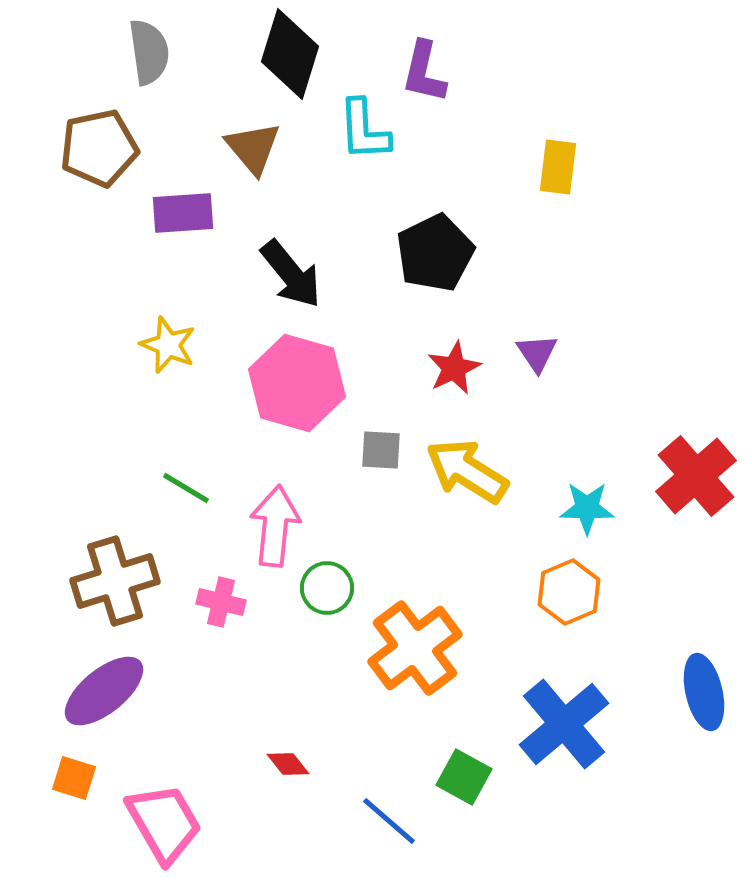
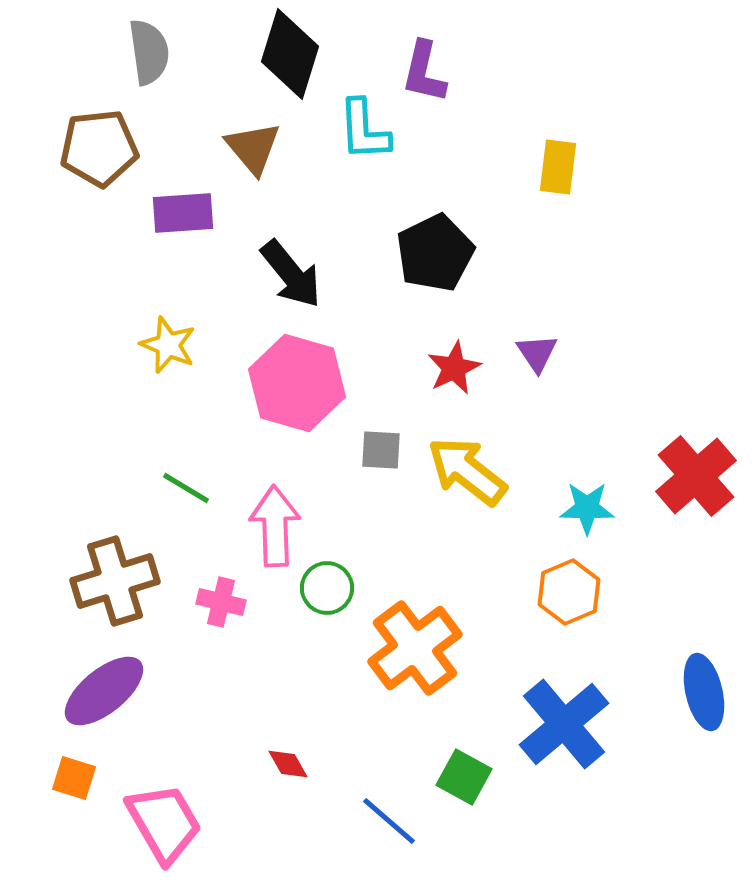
brown pentagon: rotated 6 degrees clockwise
yellow arrow: rotated 6 degrees clockwise
pink arrow: rotated 8 degrees counterclockwise
red diamond: rotated 9 degrees clockwise
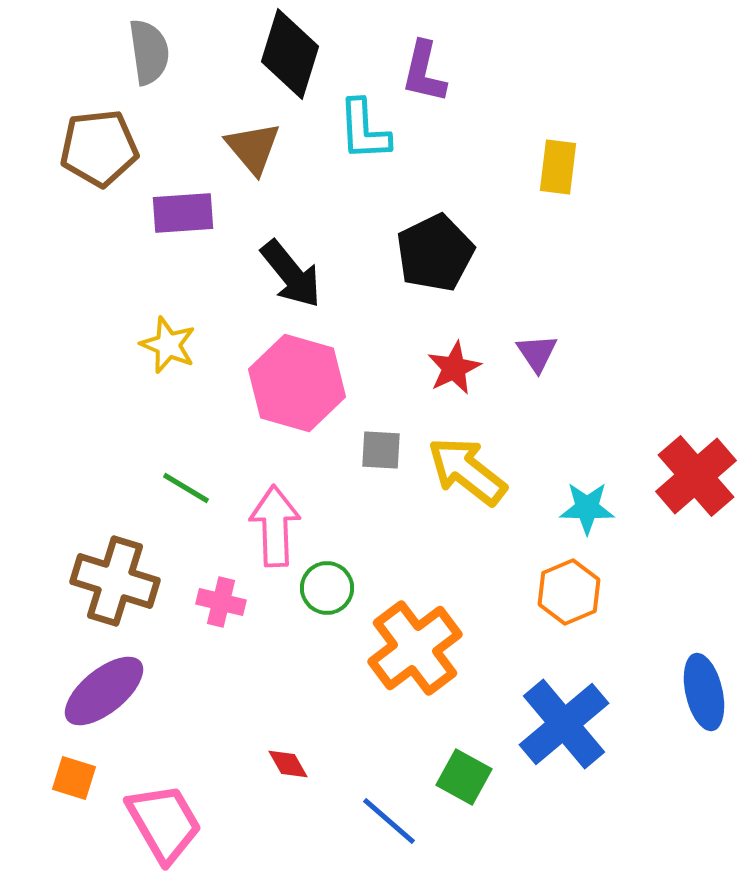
brown cross: rotated 34 degrees clockwise
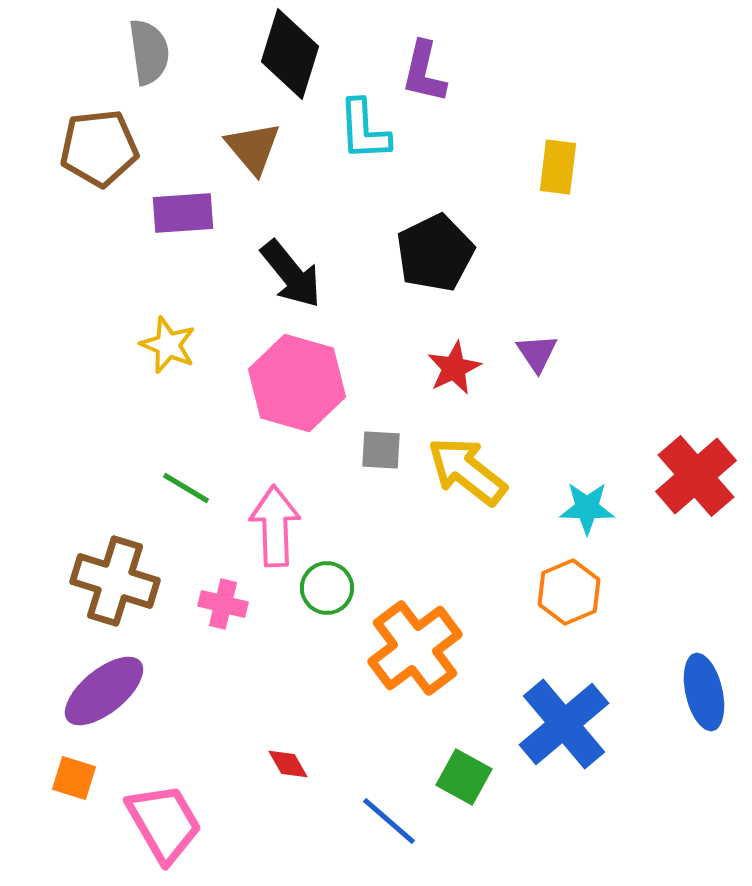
pink cross: moved 2 px right, 2 px down
